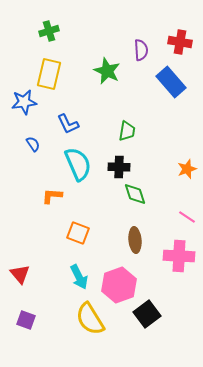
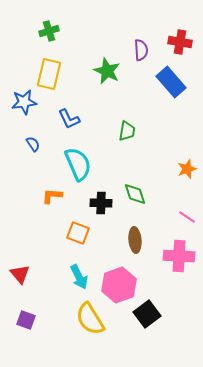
blue L-shape: moved 1 px right, 5 px up
black cross: moved 18 px left, 36 px down
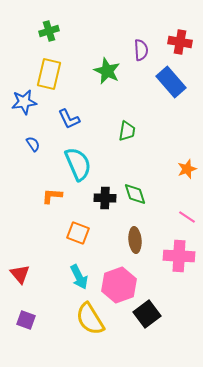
black cross: moved 4 px right, 5 px up
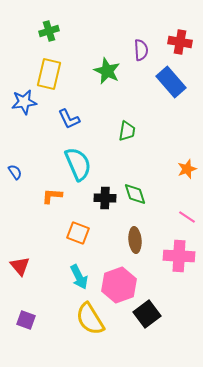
blue semicircle: moved 18 px left, 28 px down
red triangle: moved 8 px up
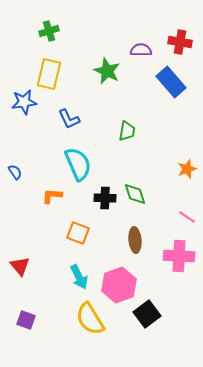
purple semicircle: rotated 85 degrees counterclockwise
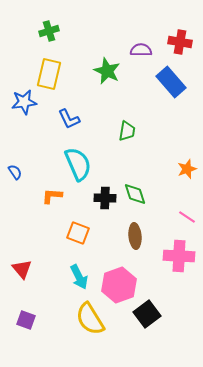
brown ellipse: moved 4 px up
red triangle: moved 2 px right, 3 px down
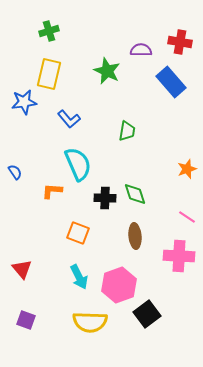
blue L-shape: rotated 15 degrees counterclockwise
orange L-shape: moved 5 px up
yellow semicircle: moved 3 px down; rotated 56 degrees counterclockwise
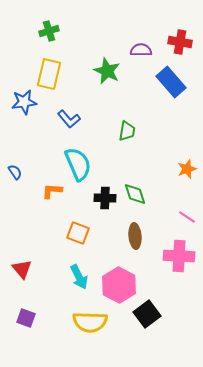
pink hexagon: rotated 12 degrees counterclockwise
purple square: moved 2 px up
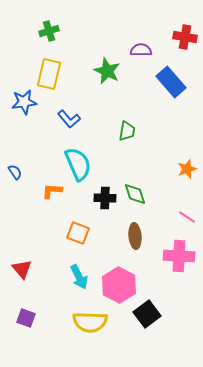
red cross: moved 5 px right, 5 px up
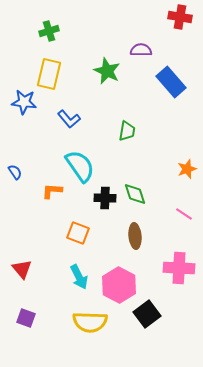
red cross: moved 5 px left, 20 px up
blue star: rotated 15 degrees clockwise
cyan semicircle: moved 2 px right, 2 px down; rotated 12 degrees counterclockwise
pink line: moved 3 px left, 3 px up
pink cross: moved 12 px down
